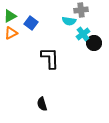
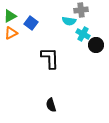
cyan cross: rotated 24 degrees counterclockwise
black circle: moved 2 px right, 2 px down
black semicircle: moved 9 px right, 1 px down
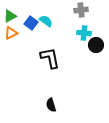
cyan semicircle: moved 23 px left; rotated 152 degrees counterclockwise
cyan cross: moved 1 px right, 1 px up; rotated 24 degrees counterclockwise
black L-shape: rotated 10 degrees counterclockwise
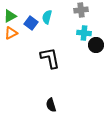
cyan semicircle: moved 1 px right, 4 px up; rotated 112 degrees counterclockwise
